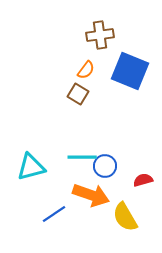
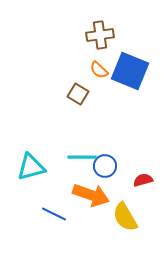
orange semicircle: moved 13 px right; rotated 96 degrees clockwise
blue line: rotated 60 degrees clockwise
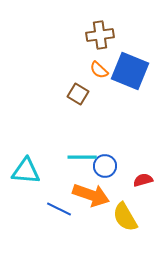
cyan triangle: moved 5 px left, 4 px down; rotated 20 degrees clockwise
blue line: moved 5 px right, 5 px up
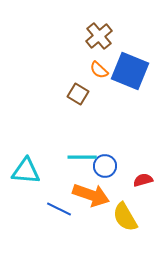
brown cross: moved 1 px left, 1 px down; rotated 32 degrees counterclockwise
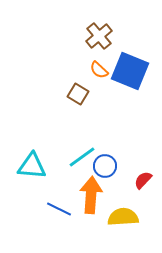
cyan line: rotated 36 degrees counterclockwise
cyan triangle: moved 6 px right, 5 px up
red semicircle: rotated 30 degrees counterclockwise
orange arrow: rotated 105 degrees counterclockwise
yellow semicircle: moved 2 px left; rotated 116 degrees clockwise
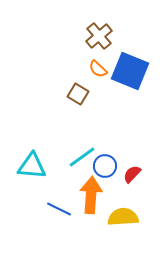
orange semicircle: moved 1 px left, 1 px up
red semicircle: moved 11 px left, 6 px up
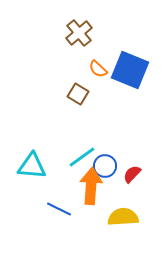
brown cross: moved 20 px left, 3 px up
blue square: moved 1 px up
orange arrow: moved 9 px up
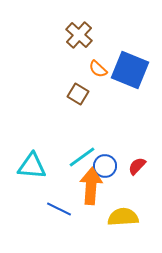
brown cross: moved 2 px down; rotated 8 degrees counterclockwise
red semicircle: moved 5 px right, 8 px up
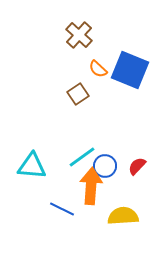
brown square: rotated 25 degrees clockwise
blue line: moved 3 px right
yellow semicircle: moved 1 px up
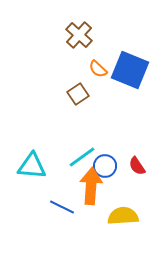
red semicircle: rotated 78 degrees counterclockwise
blue line: moved 2 px up
